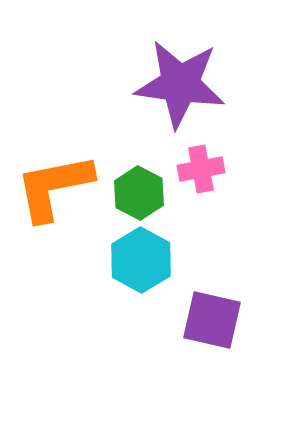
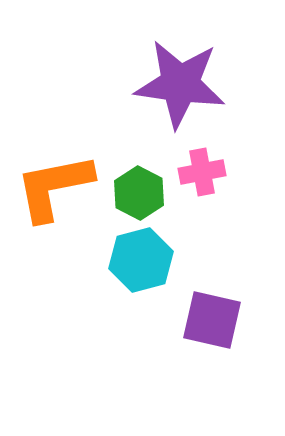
pink cross: moved 1 px right, 3 px down
cyan hexagon: rotated 16 degrees clockwise
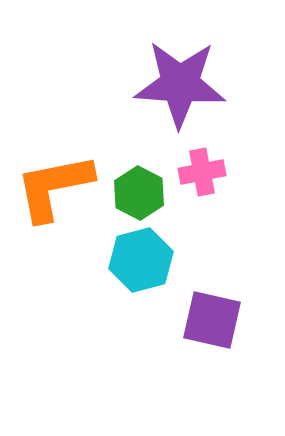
purple star: rotated 4 degrees counterclockwise
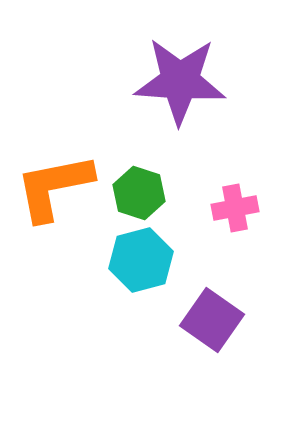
purple star: moved 3 px up
pink cross: moved 33 px right, 36 px down
green hexagon: rotated 9 degrees counterclockwise
purple square: rotated 22 degrees clockwise
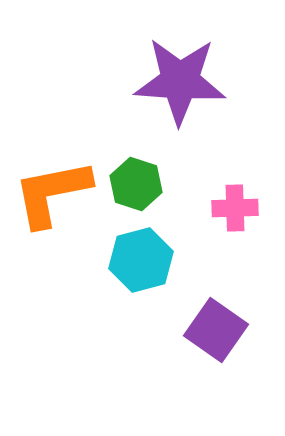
orange L-shape: moved 2 px left, 6 px down
green hexagon: moved 3 px left, 9 px up
pink cross: rotated 9 degrees clockwise
purple square: moved 4 px right, 10 px down
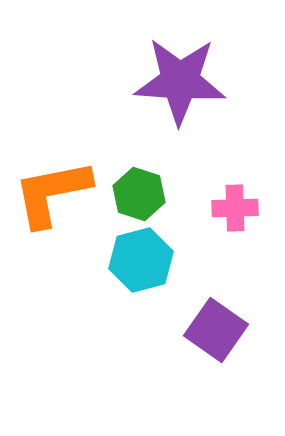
green hexagon: moved 3 px right, 10 px down
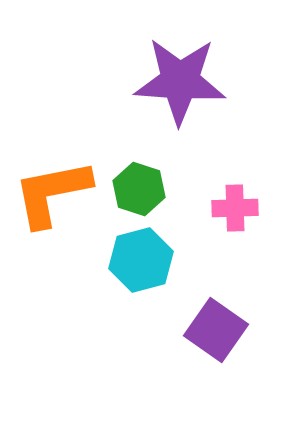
green hexagon: moved 5 px up
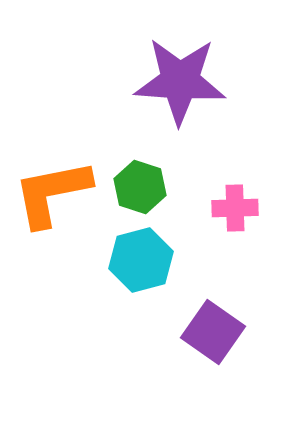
green hexagon: moved 1 px right, 2 px up
purple square: moved 3 px left, 2 px down
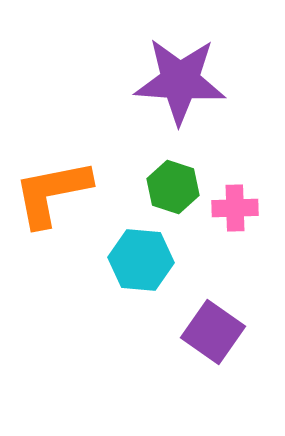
green hexagon: moved 33 px right
cyan hexagon: rotated 20 degrees clockwise
